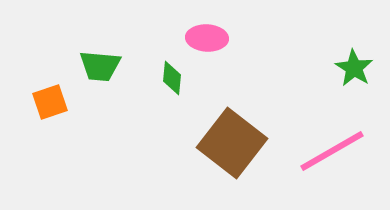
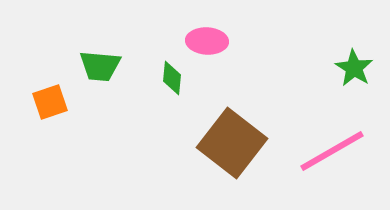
pink ellipse: moved 3 px down
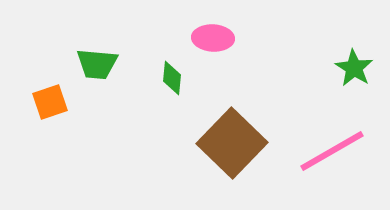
pink ellipse: moved 6 px right, 3 px up
green trapezoid: moved 3 px left, 2 px up
brown square: rotated 6 degrees clockwise
